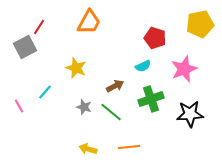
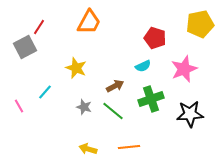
green line: moved 2 px right, 1 px up
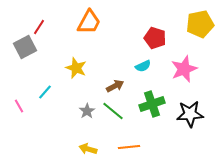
green cross: moved 1 px right, 5 px down
gray star: moved 3 px right, 4 px down; rotated 21 degrees clockwise
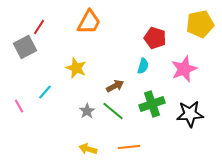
cyan semicircle: rotated 49 degrees counterclockwise
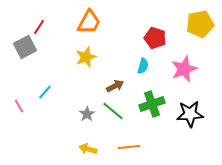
yellow star: moved 10 px right, 11 px up; rotated 30 degrees clockwise
gray star: moved 3 px down
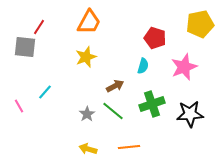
gray square: rotated 35 degrees clockwise
pink star: moved 2 px up
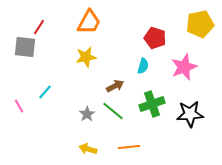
yellow star: rotated 10 degrees clockwise
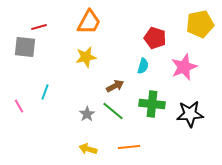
red line: rotated 42 degrees clockwise
cyan line: rotated 21 degrees counterclockwise
green cross: rotated 25 degrees clockwise
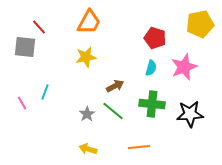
red line: rotated 63 degrees clockwise
cyan semicircle: moved 8 px right, 2 px down
pink line: moved 3 px right, 3 px up
orange line: moved 10 px right
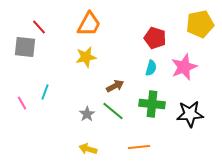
orange trapezoid: moved 2 px down
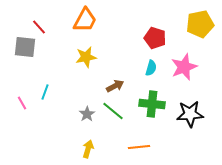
orange trapezoid: moved 4 px left, 4 px up
yellow arrow: rotated 90 degrees clockwise
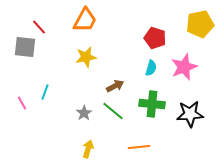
gray star: moved 3 px left, 1 px up
